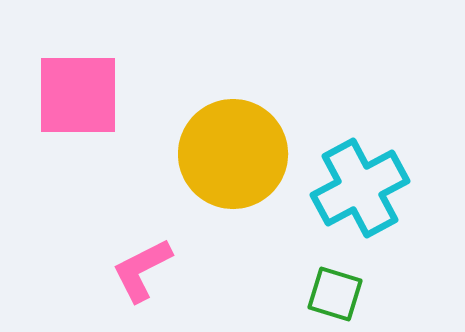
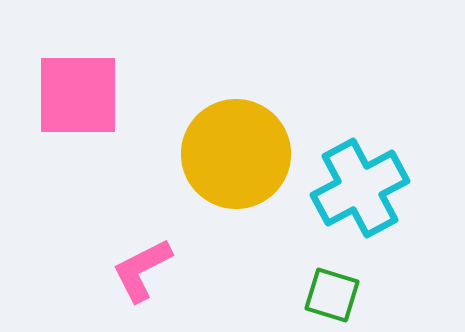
yellow circle: moved 3 px right
green square: moved 3 px left, 1 px down
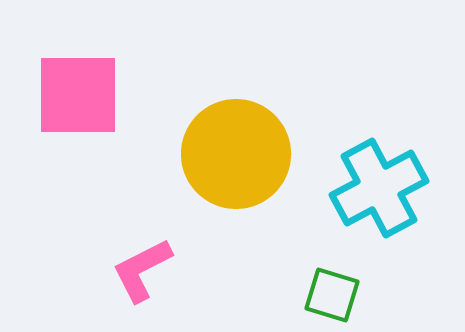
cyan cross: moved 19 px right
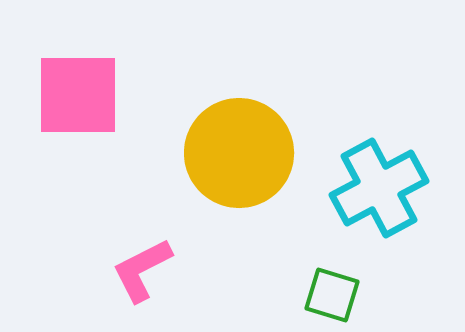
yellow circle: moved 3 px right, 1 px up
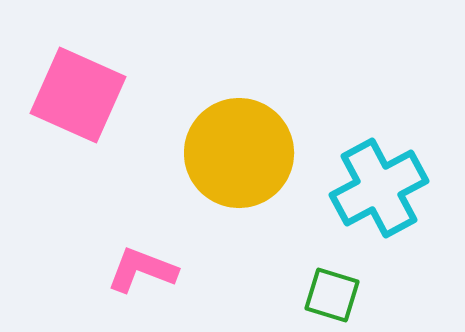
pink square: rotated 24 degrees clockwise
pink L-shape: rotated 48 degrees clockwise
